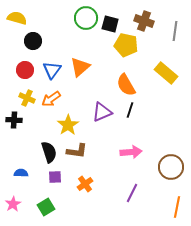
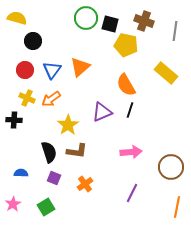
purple square: moved 1 px left, 1 px down; rotated 24 degrees clockwise
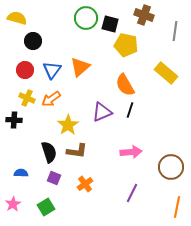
brown cross: moved 6 px up
orange semicircle: moved 1 px left
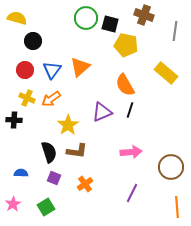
orange line: rotated 15 degrees counterclockwise
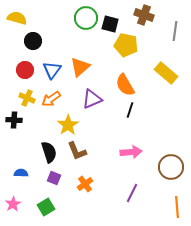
purple triangle: moved 10 px left, 13 px up
brown L-shape: rotated 60 degrees clockwise
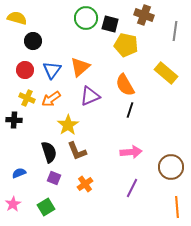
purple triangle: moved 2 px left, 3 px up
blue semicircle: moved 2 px left; rotated 24 degrees counterclockwise
purple line: moved 5 px up
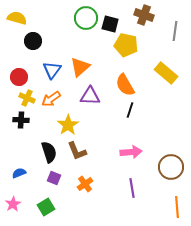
red circle: moved 6 px left, 7 px down
purple triangle: rotated 25 degrees clockwise
black cross: moved 7 px right
purple line: rotated 36 degrees counterclockwise
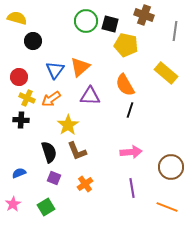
green circle: moved 3 px down
blue triangle: moved 3 px right
orange line: moved 10 px left; rotated 65 degrees counterclockwise
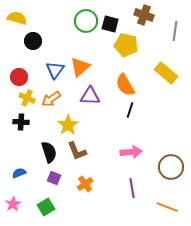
black cross: moved 2 px down
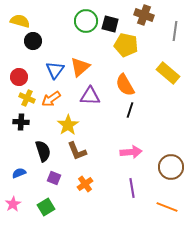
yellow semicircle: moved 3 px right, 3 px down
yellow rectangle: moved 2 px right
black semicircle: moved 6 px left, 1 px up
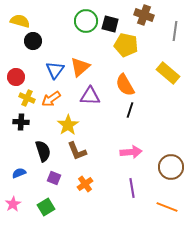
red circle: moved 3 px left
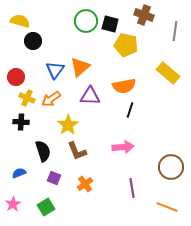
orange semicircle: moved 1 px left, 1 px down; rotated 70 degrees counterclockwise
pink arrow: moved 8 px left, 5 px up
